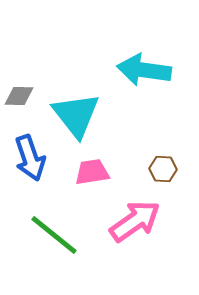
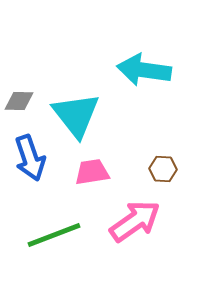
gray diamond: moved 5 px down
green line: rotated 60 degrees counterclockwise
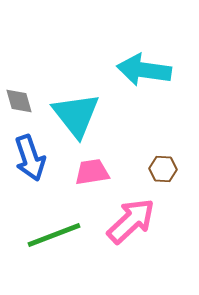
gray diamond: rotated 72 degrees clockwise
pink arrow: moved 4 px left; rotated 8 degrees counterclockwise
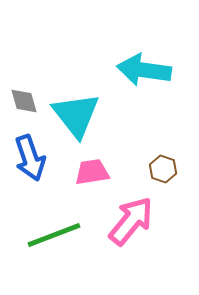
gray diamond: moved 5 px right
brown hexagon: rotated 16 degrees clockwise
pink arrow: rotated 8 degrees counterclockwise
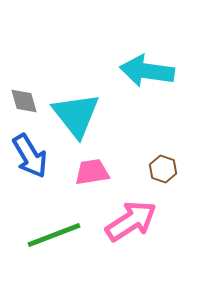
cyan arrow: moved 3 px right, 1 px down
blue arrow: moved 2 px up; rotated 12 degrees counterclockwise
pink arrow: rotated 18 degrees clockwise
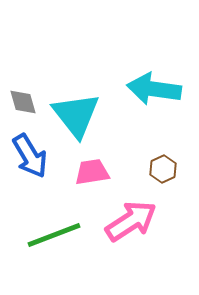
cyan arrow: moved 7 px right, 18 px down
gray diamond: moved 1 px left, 1 px down
brown hexagon: rotated 16 degrees clockwise
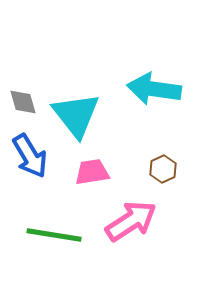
green line: rotated 30 degrees clockwise
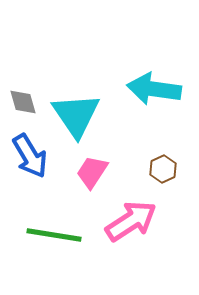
cyan triangle: rotated 4 degrees clockwise
pink trapezoid: rotated 48 degrees counterclockwise
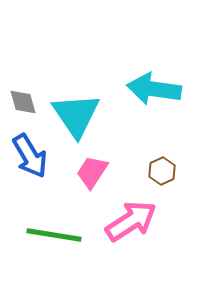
brown hexagon: moved 1 px left, 2 px down
